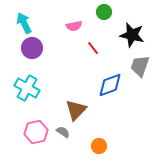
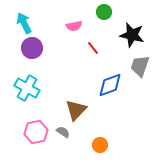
orange circle: moved 1 px right, 1 px up
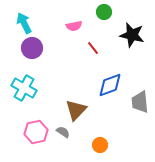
gray trapezoid: moved 36 px down; rotated 25 degrees counterclockwise
cyan cross: moved 3 px left
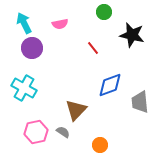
pink semicircle: moved 14 px left, 2 px up
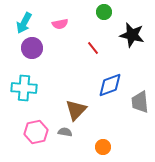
cyan arrow: rotated 125 degrees counterclockwise
cyan cross: rotated 25 degrees counterclockwise
gray semicircle: moved 2 px right; rotated 24 degrees counterclockwise
orange circle: moved 3 px right, 2 px down
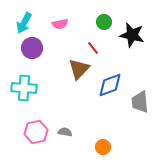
green circle: moved 10 px down
brown triangle: moved 3 px right, 41 px up
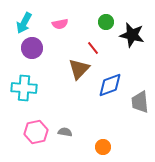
green circle: moved 2 px right
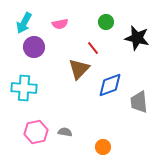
black star: moved 5 px right, 3 px down
purple circle: moved 2 px right, 1 px up
gray trapezoid: moved 1 px left
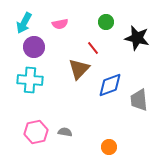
cyan cross: moved 6 px right, 8 px up
gray trapezoid: moved 2 px up
orange circle: moved 6 px right
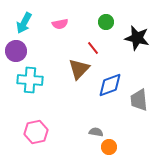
purple circle: moved 18 px left, 4 px down
gray semicircle: moved 31 px right
